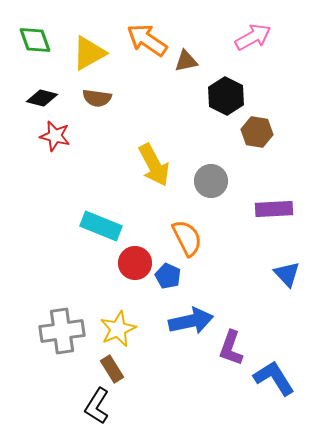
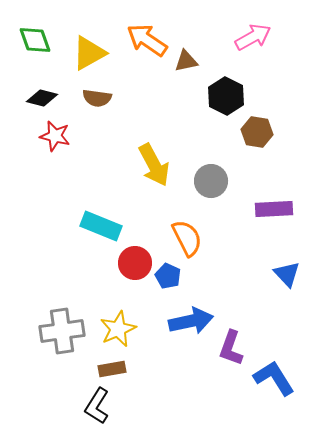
brown rectangle: rotated 68 degrees counterclockwise
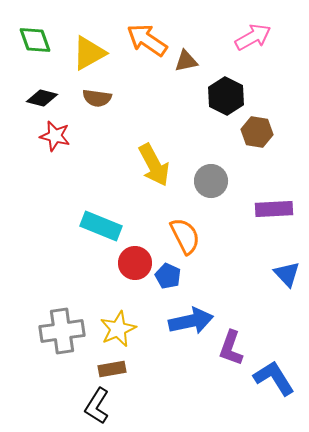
orange semicircle: moved 2 px left, 2 px up
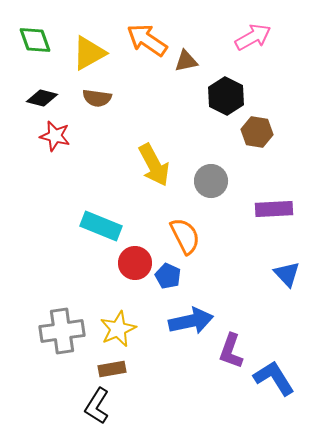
purple L-shape: moved 3 px down
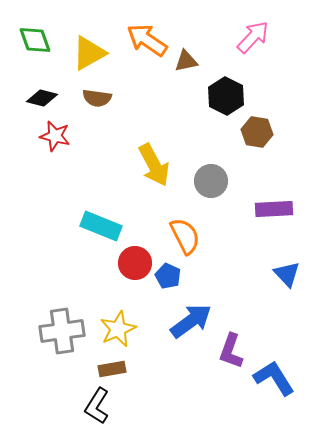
pink arrow: rotated 18 degrees counterclockwise
blue arrow: rotated 24 degrees counterclockwise
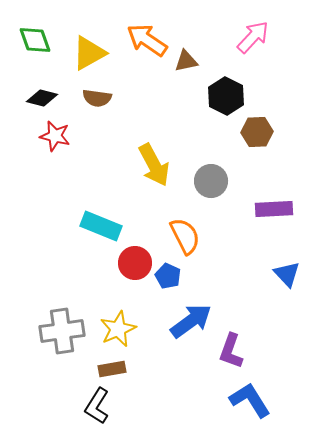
brown hexagon: rotated 12 degrees counterclockwise
blue L-shape: moved 24 px left, 22 px down
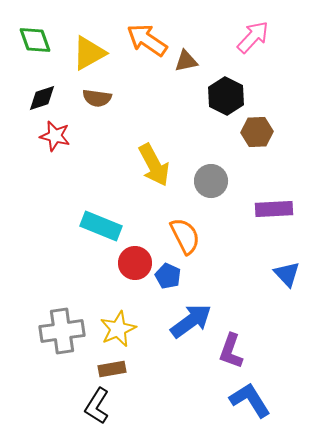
black diamond: rotated 32 degrees counterclockwise
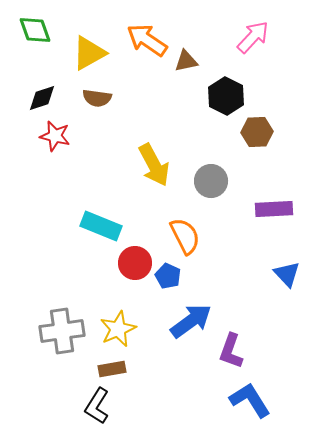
green diamond: moved 10 px up
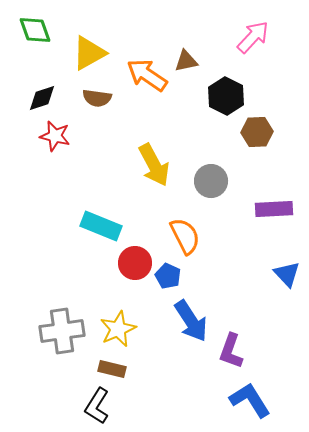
orange arrow: moved 35 px down
blue arrow: rotated 93 degrees clockwise
brown rectangle: rotated 24 degrees clockwise
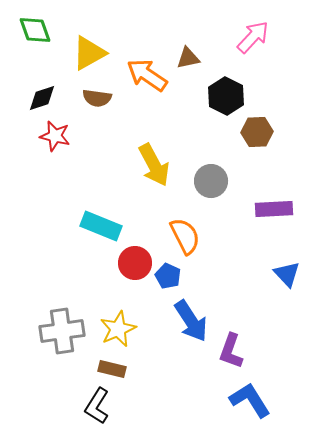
brown triangle: moved 2 px right, 3 px up
